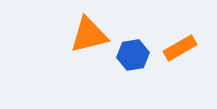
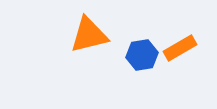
blue hexagon: moved 9 px right
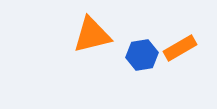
orange triangle: moved 3 px right
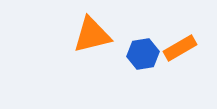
blue hexagon: moved 1 px right, 1 px up
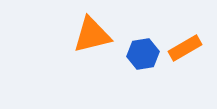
orange rectangle: moved 5 px right
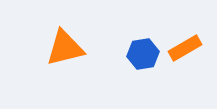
orange triangle: moved 27 px left, 13 px down
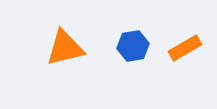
blue hexagon: moved 10 px left, 8 px up
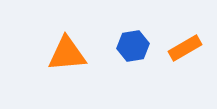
orange triangle: moved 2 px right, 6 px down; rotated 9 degrees clockwise
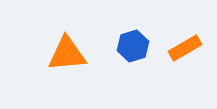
blue hexagon: rotated 8 degrees counterclockwise
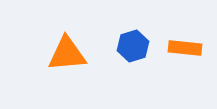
orange rectangle: rotated 36 degrees clockwise
